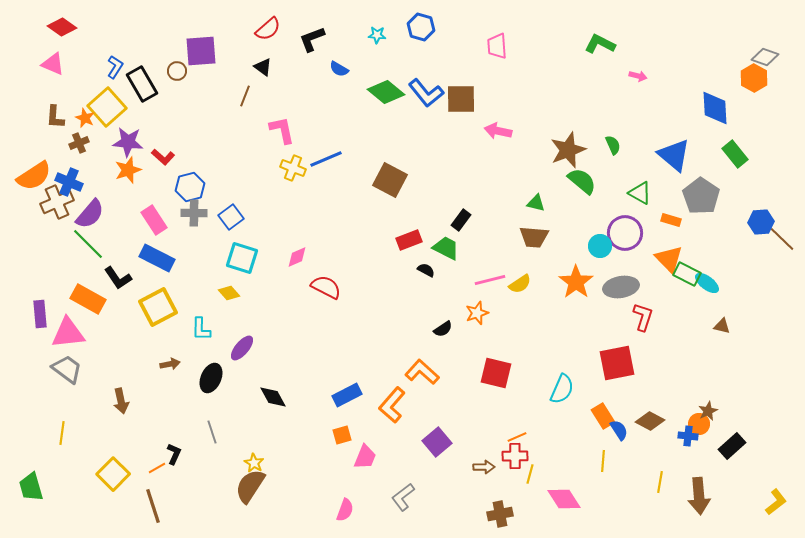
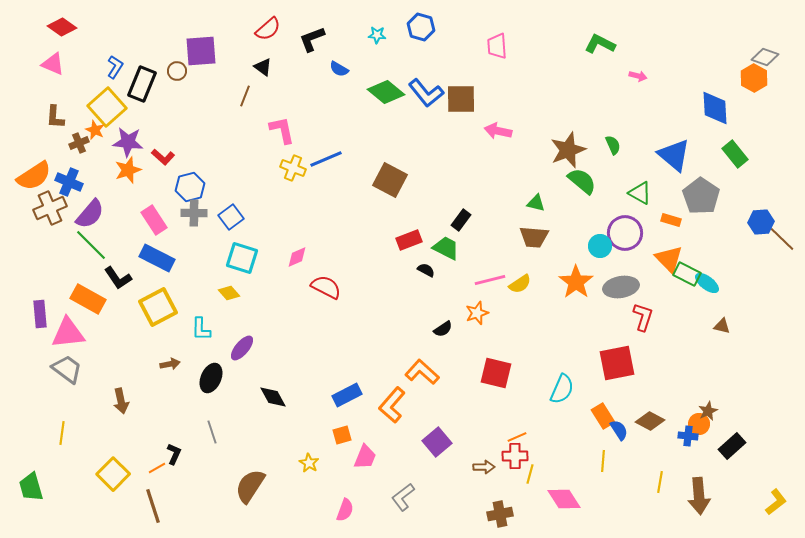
black rectangle at (142, 84): rotated 52 degrees clockwise
orange star at (85, 118): moved 10 px right, 12 px down
brown cross at (57, 202): moved 7 px left, 6 px down
green line at (88, 244): moved 3 px right, 1 px down
yellow star at (254, 463): moved 55 px right
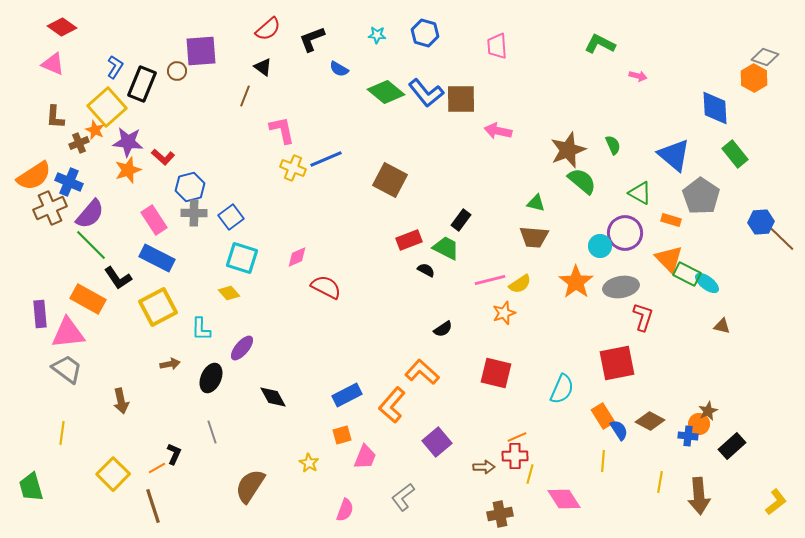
blue hexagon at (421, 27): moved 4 px right, 6 px down
orange star at (477, 313): moved 27 px right
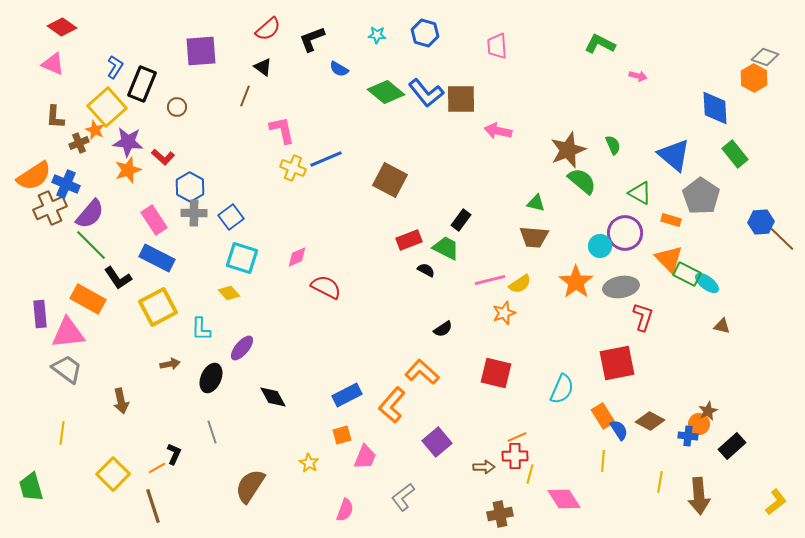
brown circle at (177, 71): moved 36 px down
blue cross at (69, 182): moved 3 px left, 2 px down
blue hexagon at (190, 187): rotated 16 degrees counterclockwise
